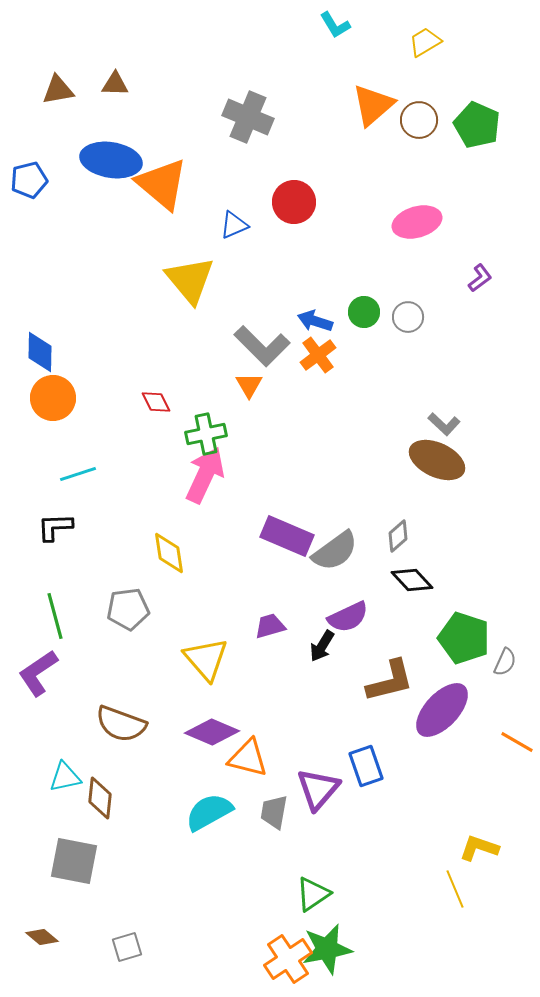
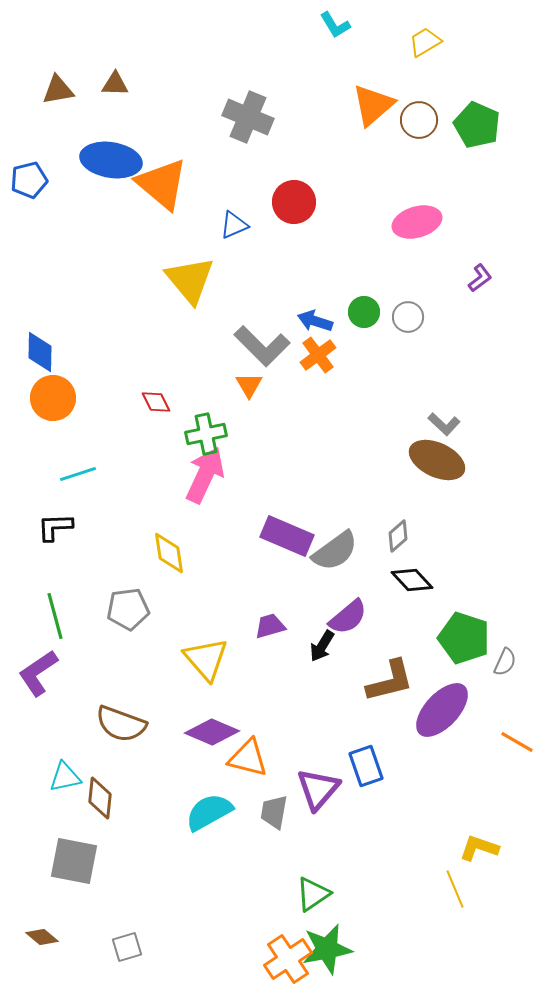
purple semicircle at (348, 617): rotated 15 degrees counterclockwise
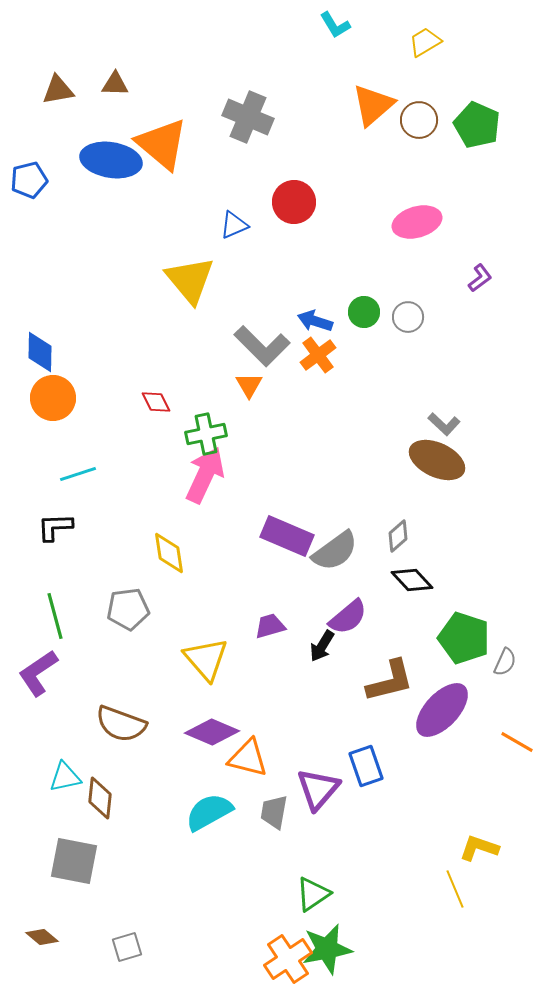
orange triangle at (162, 184): moved 40 px up
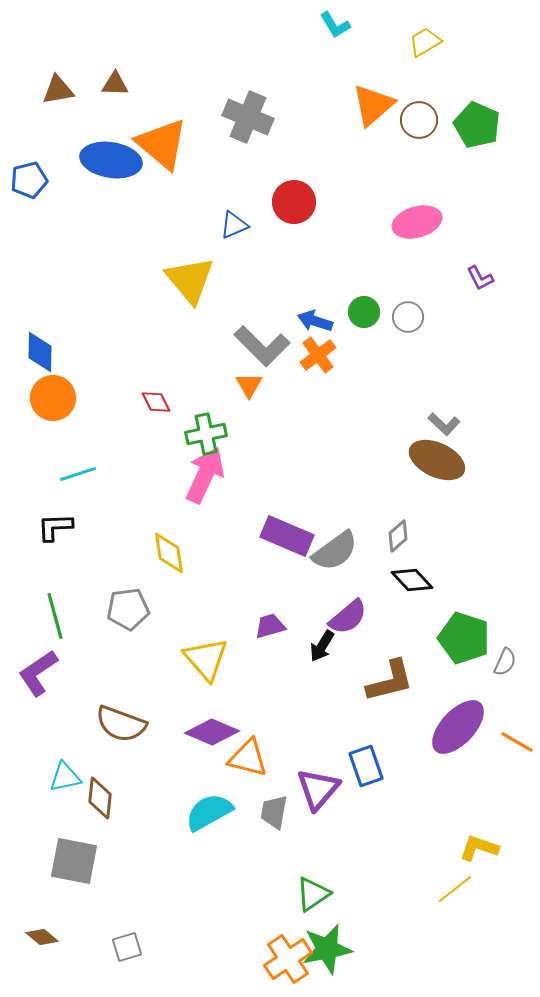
purple L-shape at (480, 278): rotated 100 degrees clockwise
purple ellipse at (442, 710): moved 16 px right, 17 px down
yellow line at (455, 889): rotated 75 degrees clockwise
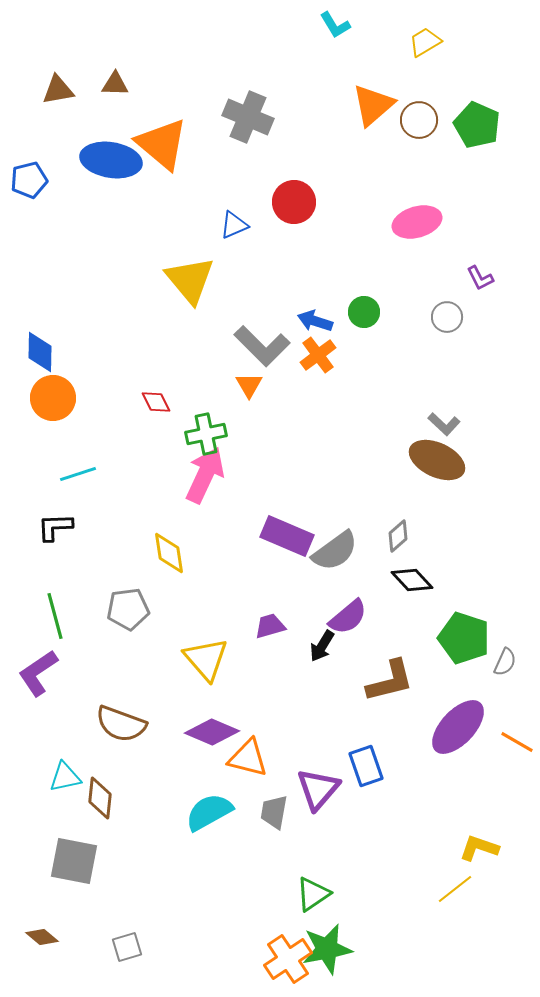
gray circle at (408, 317): moved 39 px right
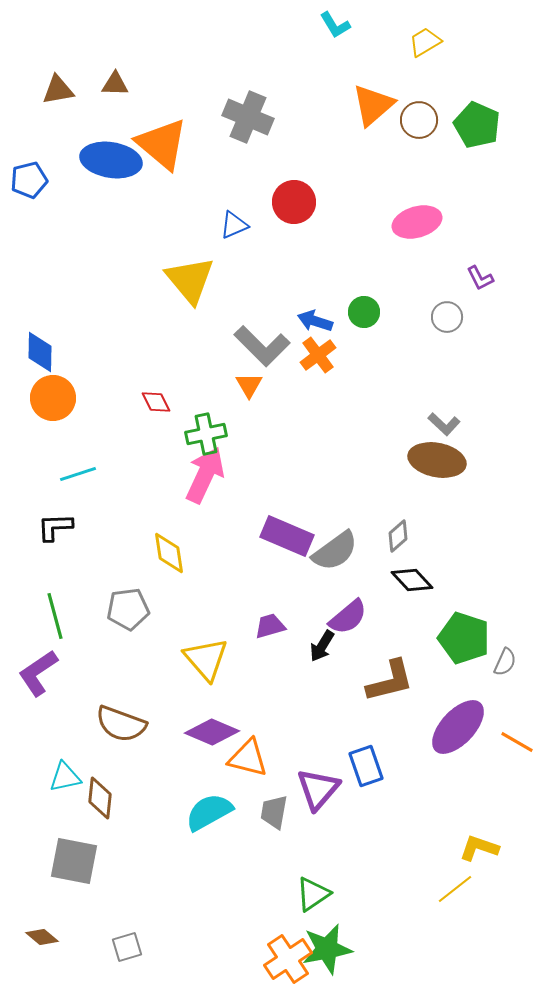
brown ellipse at (437, 460): rotated 14 degrees counterclockwise
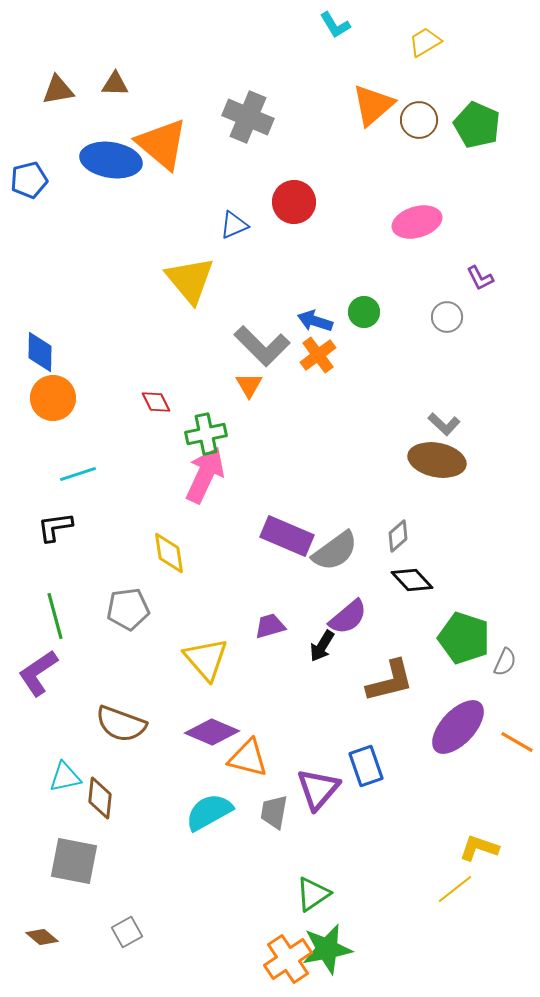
black L-shape at (55, 527): rotated 6 degrees counterclockwise
gray square at (127, 947): moved 15 px up; rotated 12 degrees counterclockwise
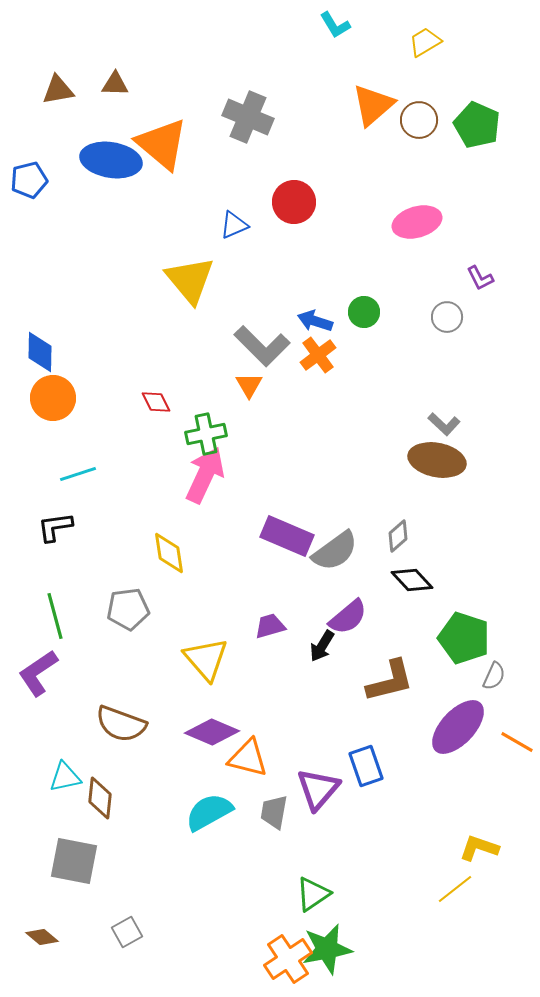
gray semicircle at (505, 662): moved 11 px left, 14 px down
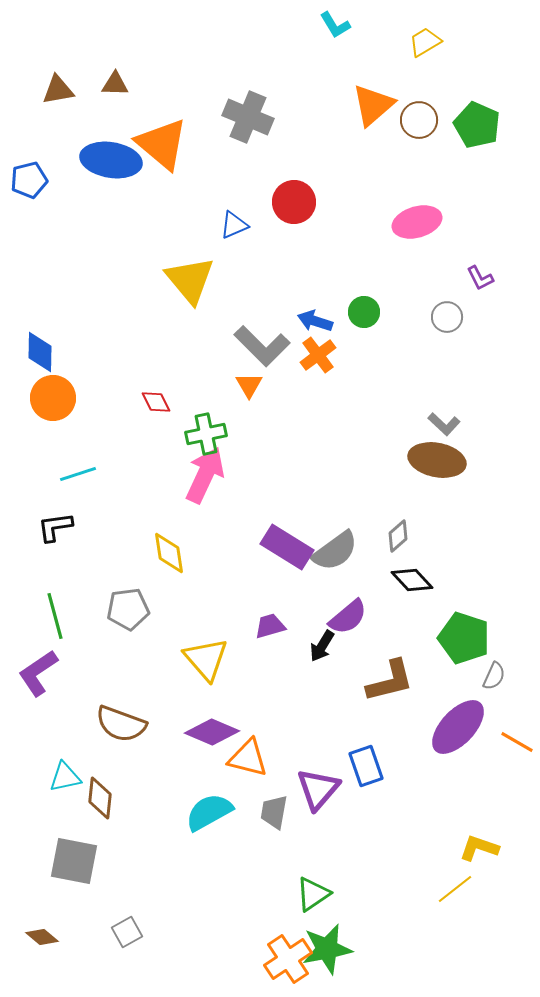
purple rectangle at (287, 536): moved 11 px down; rotated 9 degrees clockwise
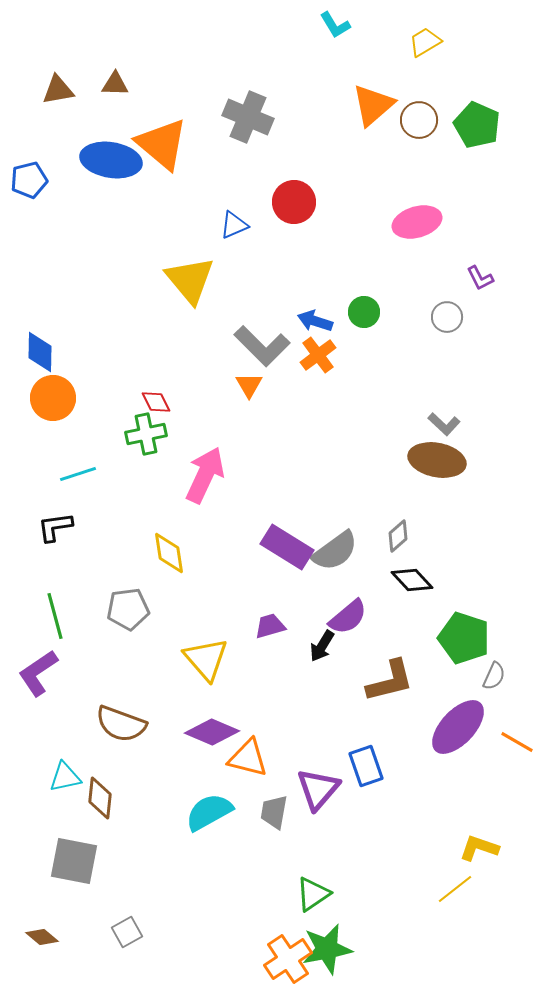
green cross at (206, 434): moved 60 px left
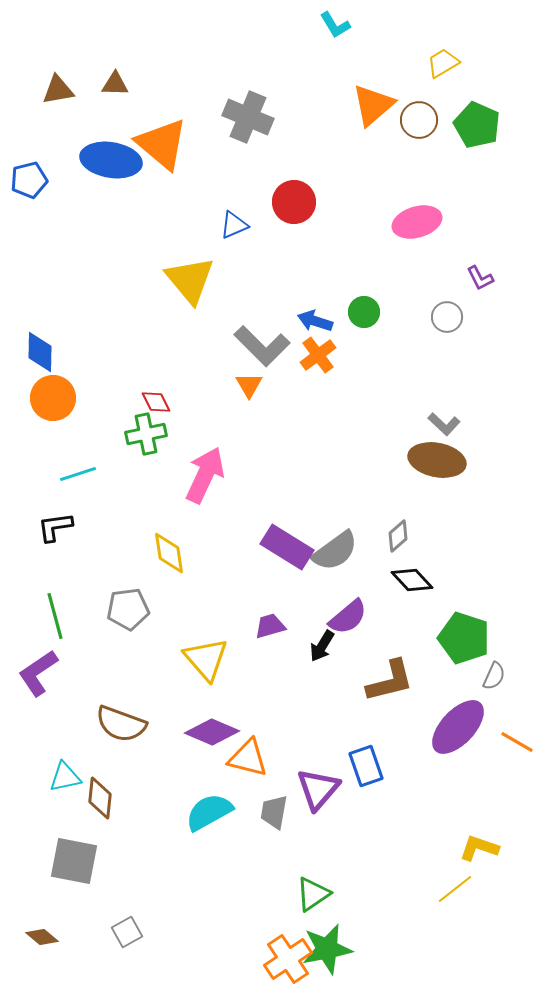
yellow trapezoid at (425, 42): moved 18 px right, 21 px down
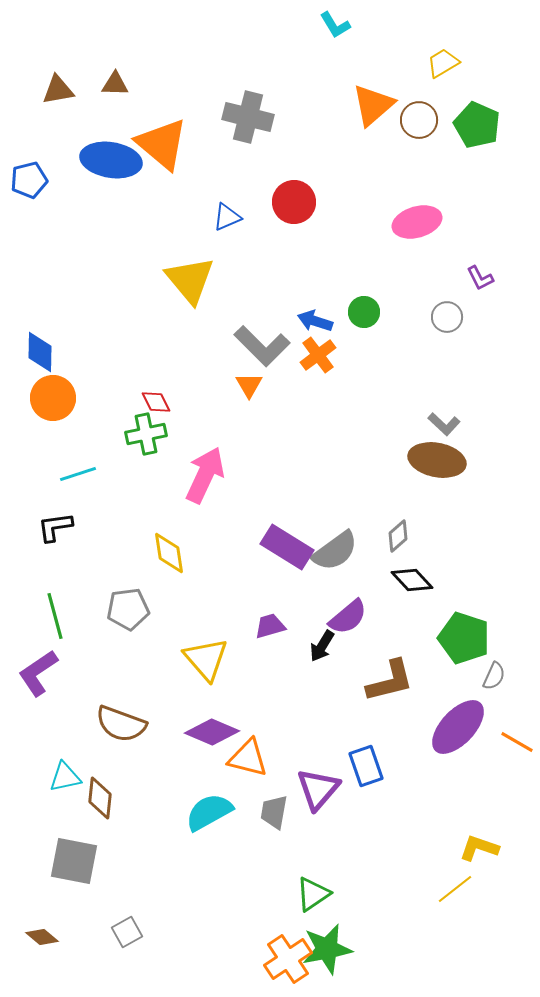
gray cross at (248, 117): rotated 9 degrees counterclockwise
blue triangle at (234, 225): moved 7 px left, 8 px up
